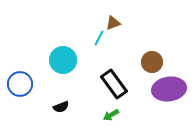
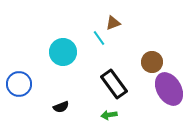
cyan line: rotated 63 degrees counterclockwise
cyan circle: moved 8 px up
blue circle: moved 1 px left
purple ellipse: rotated 68 degrees clockwise
green arrow: moved 2 px left; rotated 21 degrees clockwise
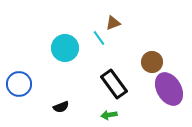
cyan circle: moved 2 px right, 4 px up
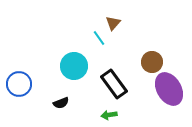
brown triangle: rotated 28 degrees counterclockwise
cyan circle: moved 9 px right, 18 px down
black semicircle: moved 4 px up
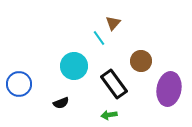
brown circle: moved 11 px left, 1 px up
purple ellipse: rotated 40 degrees clockwise
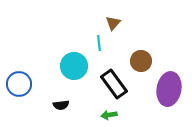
cyan line: moved 5 px down; rotated 28 degrees clockwise
black semicircle: moved 2 px down; rotated 14 degrees clockwise
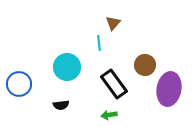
brown circle: moved 4 px right, 4 px down
cyan circle: moved 7 px left, 1 px down
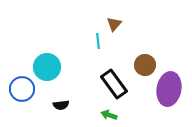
brown triangle: moved 1 px right, 1 px down
cyan line: moved 1 px left, 2 px up
cyan circle: moved 20 px left
blue circle: moved 3 px right, 5 px down
green arrow: rotated 28 degrees clockwise
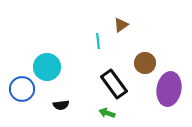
brown triangle: moved 7 px right, 1 px down; rotated 14 degrees clockwise
brown circle: moved 2 px up
green arrow: moved 2 px left, 2 px up
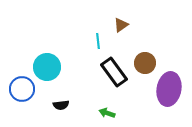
black rectangle: moved 12 px up
